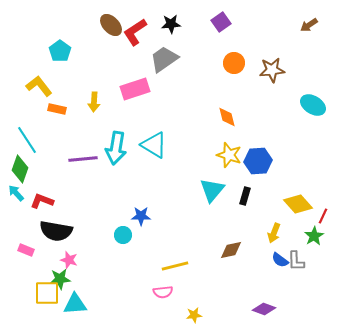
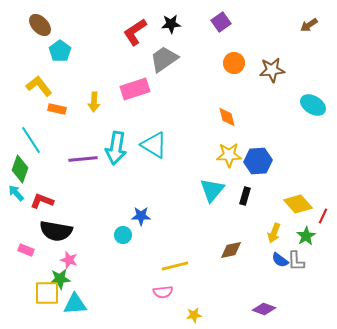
brown ellipse at (111, 25): moved 71 px left
cyan line at (27, 140): moved 4 px right
yellow star at (229, 155): rotated 20 degrees counterclockwise
green star at (314, 236): moved 8 px left
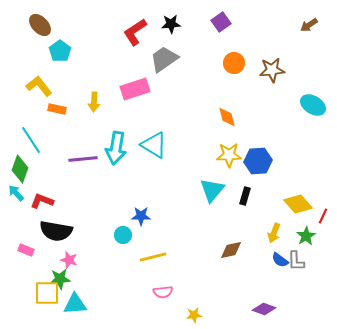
yellow line at (175, 266): moved 22 px left, 9 px up
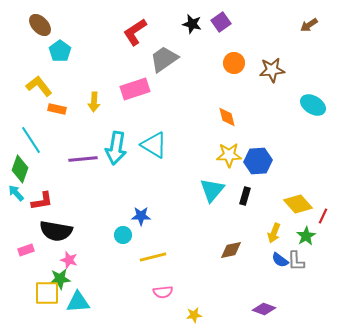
black star at (171, 24): moved 21 px right; rotated 18 degrees clockwise
red L-shape at (42, 201): rotated 150 degrees clockwise
pink rectangle at (26, 250): rotated 42 degrees counterclockwise
cyan triangle at (75, 304): moved 3 px right, 2 px up
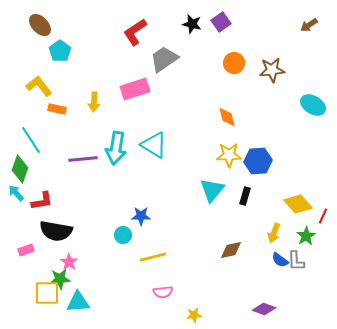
pink star at (69, 260): moved 2 px down; rotated 18 degrees clockwise
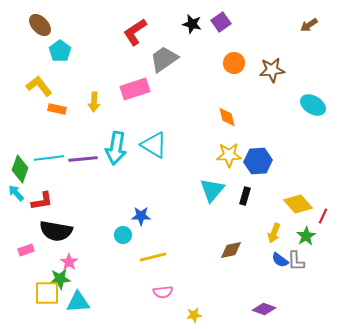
cyan line at (31, 140): moved 18 px right, 18 px down; rotated 64 degrees counterclockwise
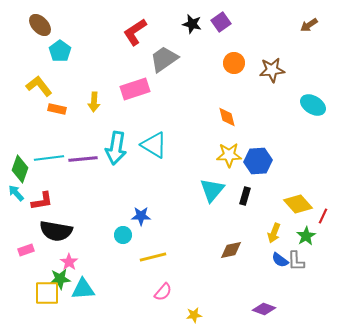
pink semicircle at (163, 292): rotated 42 degrees counterclockwise
cyan triangle at (78, 302): moved 5 px right, 13 px up
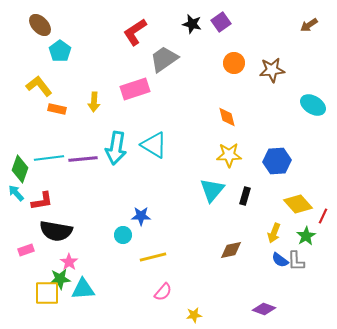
blue hexagon at (258, 161): moved 19 px right
